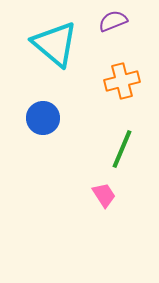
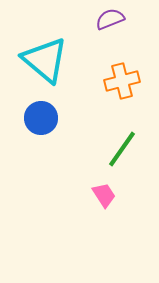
purple semicircle: moved 3 px left, 2 px up
cyan triangle: moved 10 px left, 16 px down
blue circle: moved 2 px left
green line: rotated 12 degrees clockwise
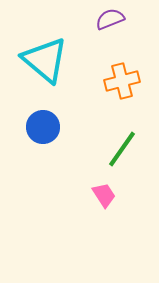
blue circle: moved 2 px right, 9 px down
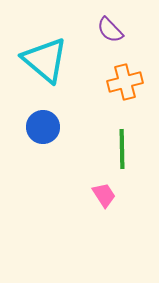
purple semicircle: moved 11 px down; rotated 112 degrees counterclockwise
orange cross: moved 3 px right, 1 px down
green line: rotated 36 degrees counterclockwise
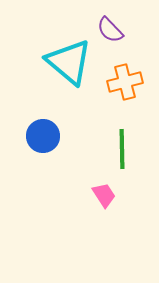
cyan triangle: moved 24 px right, 2 px down
blue circle: moved 9 px down
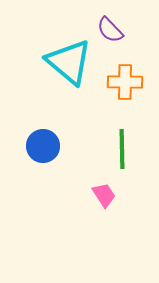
orange cross: rotated 16 degrees clockwise
blue circle: moved 10 px down
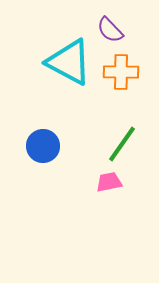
cyan triangle: rotated 12 degrees counterclockwise
orange cross: moved 4 px left, 10 px up
green line: moved 5 px up; rotated 36 degrees clockwise
pink trapezoid: moved 5 px right, 13 px up; rotated 68 degrees counterclockwise
